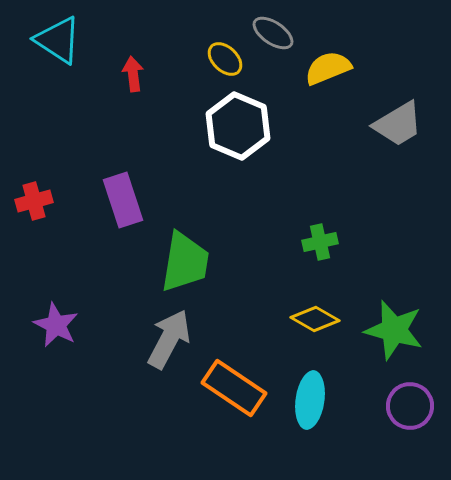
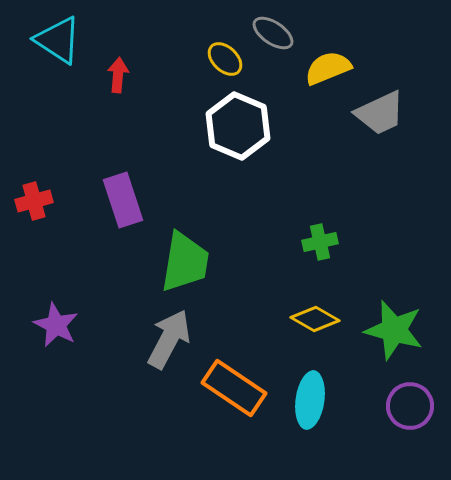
red arrow: moved 15 px left, 1 px down; rotated 12 degrees clockwise
gray trapezoid: moved 18 px left, 11 px up; rotated 6 degrees clockwise
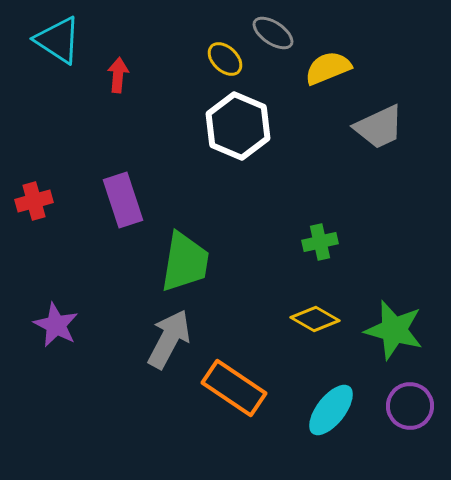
gray trapezoid: moved 1 px left, 14 px down
cyan ellipse: moved 21 px right, 10 px down; rotated 30 degrees clockwise
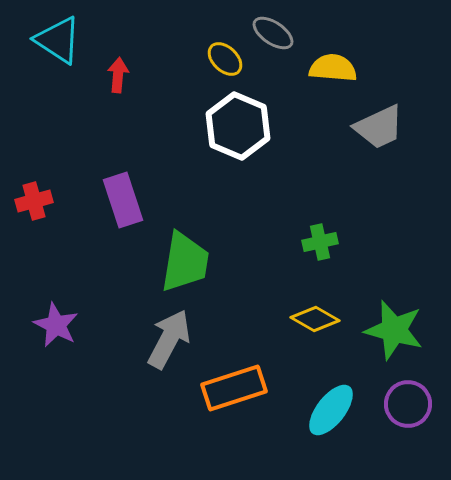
yellow semicircle: moved 5 px right; rotated 27 degrees clockwise
orange rectangle: rotated 52 degrees counterclockwise
purple circle: moved 2 px left, 2 px up
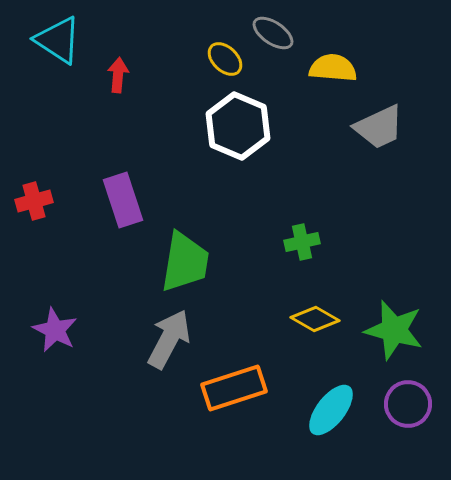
green cross: moved 18 px left
purple star: moved 1 px left, 5 px down
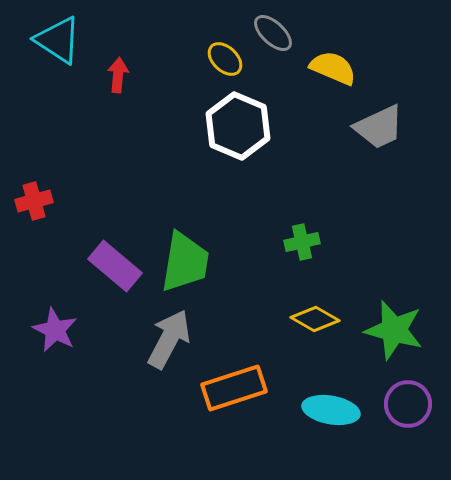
gray ellipse: rotated 9 degrees clockwise
yellow semicircle: rotated 18 degrees clockwise
purple rectangle: moved 8 px left, 66 px down; rotated 32 degrees counterclockwise
cyan ellipse: rotated 62 degrees clockwise
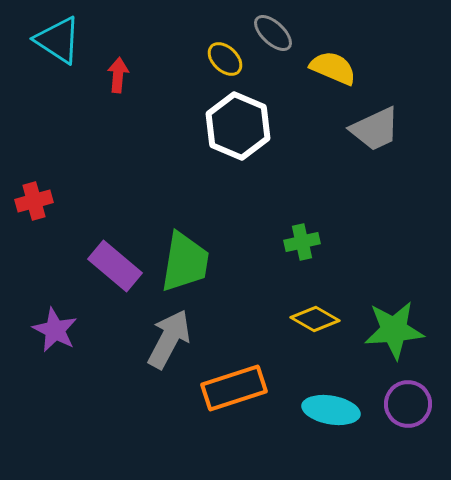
gray trapezoid: moved 4 px left, 2 px down
green star: rotated 20 degrees counterclockwise
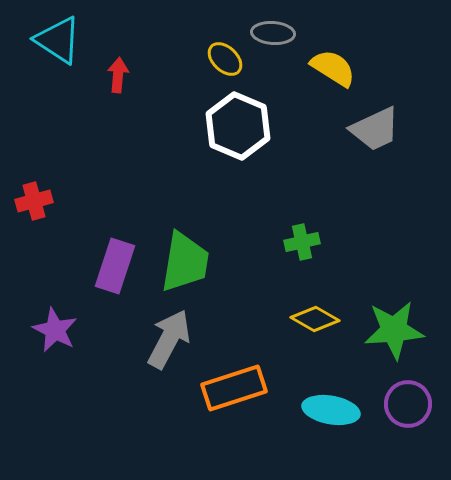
gray ellipse: rotated 39 degrees counterclockwise
yellow semicircle: rotated 9 degrees clockwise
purple rectangle: rotated 68 degrees clockwise
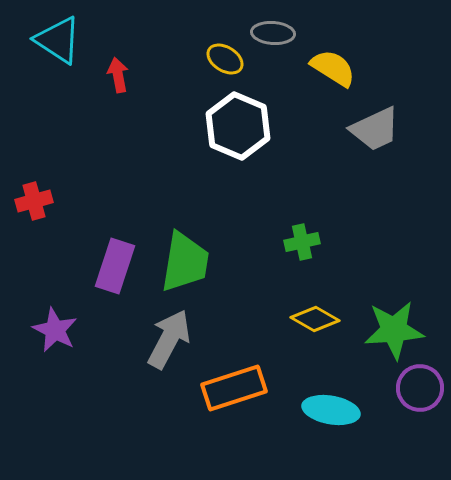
yellow ellipse: rotated 12 degrees counterclockwise
red arrow: rotated 16 degrees counterclockwise
purple circle: moved 12 px right, 16 px up
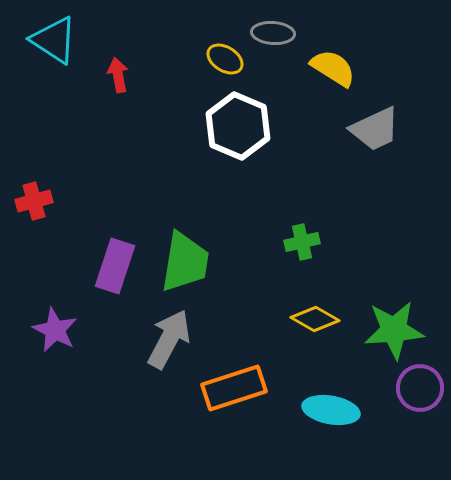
cyan triangle: moved 4 px left
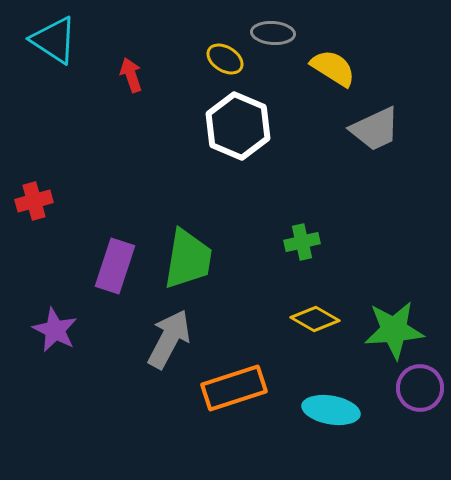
red arrow: moved 13 px right; rotated 8 degrees counterclockwise
green trapezoid: moved 3 px right, 3 px up
